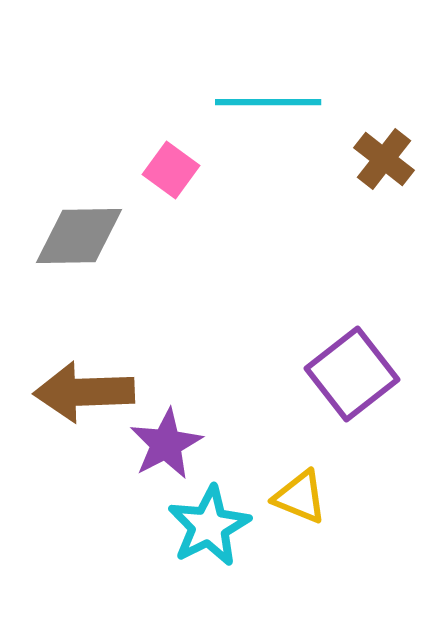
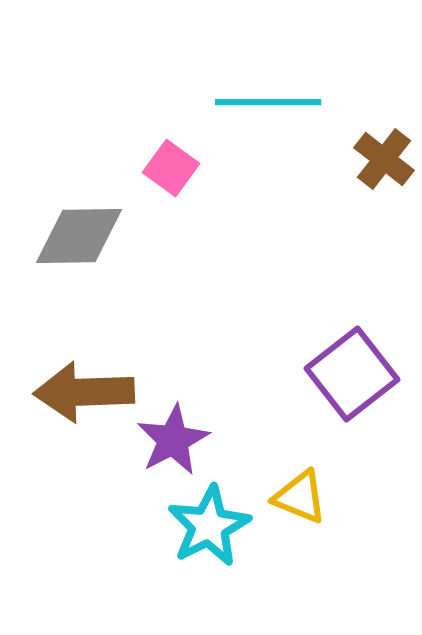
pink square: moved 2 px up
purple star: moved 7 px right, 4 px up
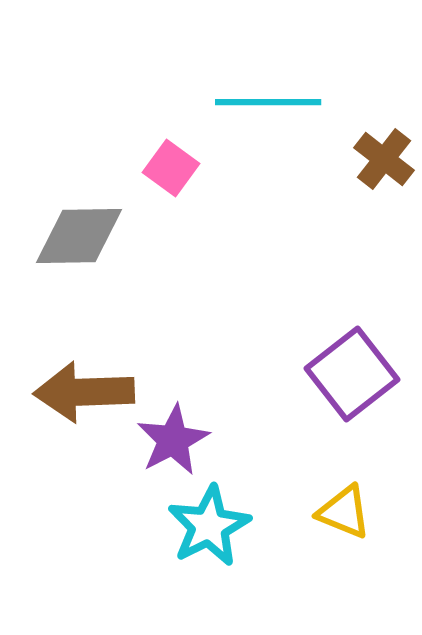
yellow triangle: moved 44 px right, 15 px down
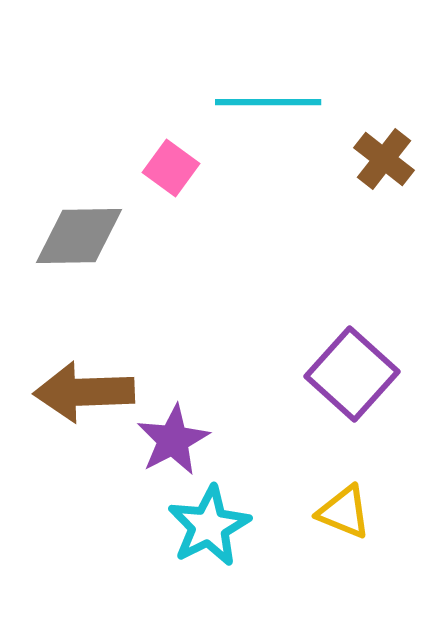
purple square: rotated 10 degrees counterclockwise
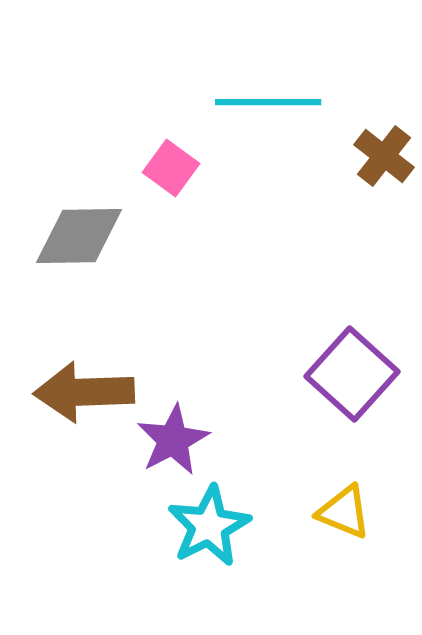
brown cross: moved 3 px up
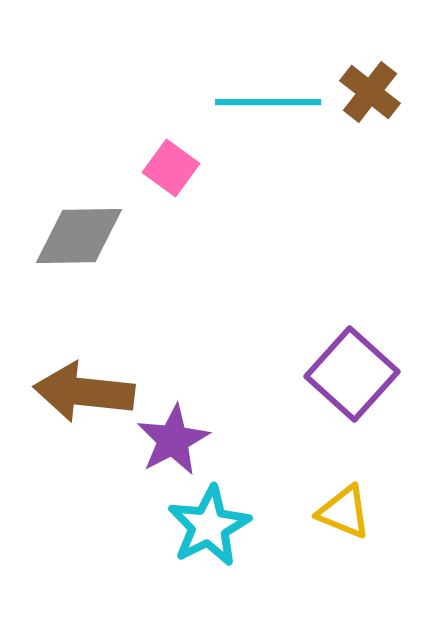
brown cross: moved 14 px left, 64 px up
brown arrow: rotated 8 degrees clockwise
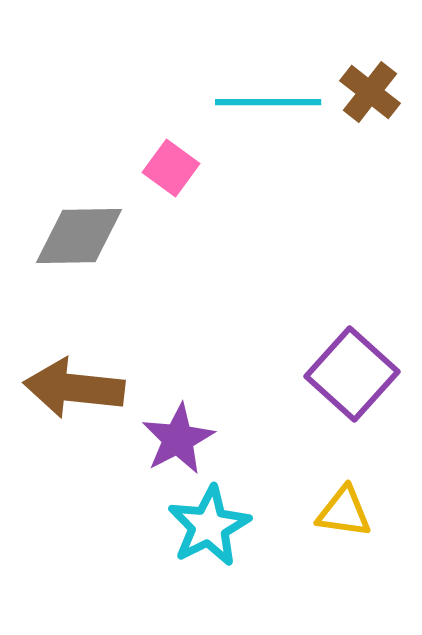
brown arrow: moved 10 px left, 4 px up
purple star: moved 5 px right, 1 px up
yellow triangle: rotated 14 degrees counterclockwise
